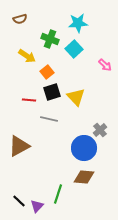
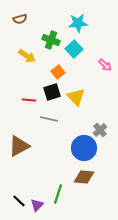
green cross: moved 1 px right, 1 px down
orange square: moved 11 px right
purple triangle: moved 1 px up
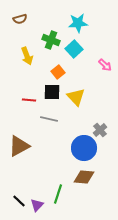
yellow arrow: rotated 36 degrees clockwise
black square: rotated 18 degrees clockwise
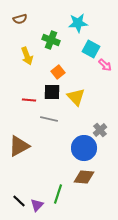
cyan square: moved 17 px right; rotated 18 degrees counterclockwise
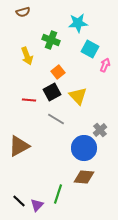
brown semicircle: moved 3 px right, 7 px up
cyan square: moved 1 px left
pink arrow: rotated 112 degrees counterclockwise
black square: rotated 30 degrees counterclockwise
yellow triangle: moved 2 px right, 1 px up
gray line: moved 7 px right; rotated 18 degrees clockwise
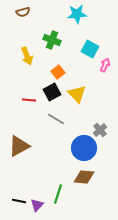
cyan star: moved 1 px left, 9 px up
green cross: moved 1 px right
yellow triangle: moved 1 px left, 2 px up
black line: rotated 32 degrees counterclockwise
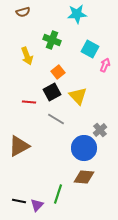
yellow triangle: moved 1 px right, 2 px down
red line: moved 2 px down
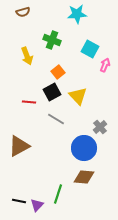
gray cross: moved 3 px up
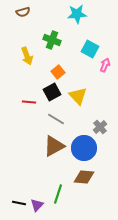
brown triangle: moved 35 px right
black line: moved 2 px down
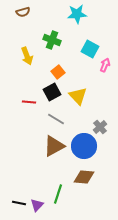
blue circle: moved 2 px up
